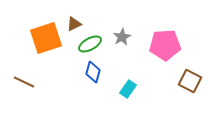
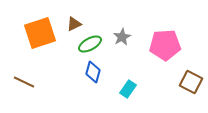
orange square: moved 6 px left, 5 px up
brown square: moved 1 px right, 1 px down
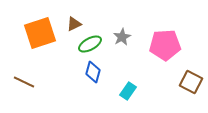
cyan rectangle: moved 2 px down
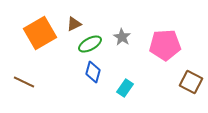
orange square: rotated 12 degrees counterclockwise
gray star: rotated 12 degrees counterclockwise
cyan rectangle: moved 3 px left, 3 px up
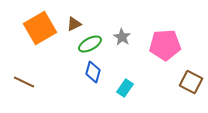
orange square: moved 5 px up
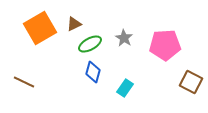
gray star: moved 2 px right, 1 px down
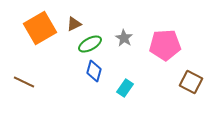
blue diamond: moved 1 px right, 1 px up
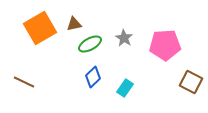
brown triangle: rotated 14 degrees clockwise
blue diamond: moved 1 px left, 6 px down; rotated 30 degrees clockwise
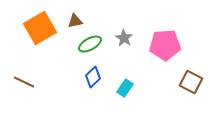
brown triangle: moved 1 px right, 3 px up
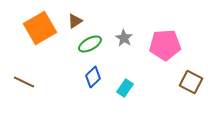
brown triangle: rotated 21 degrees counterclockwise
